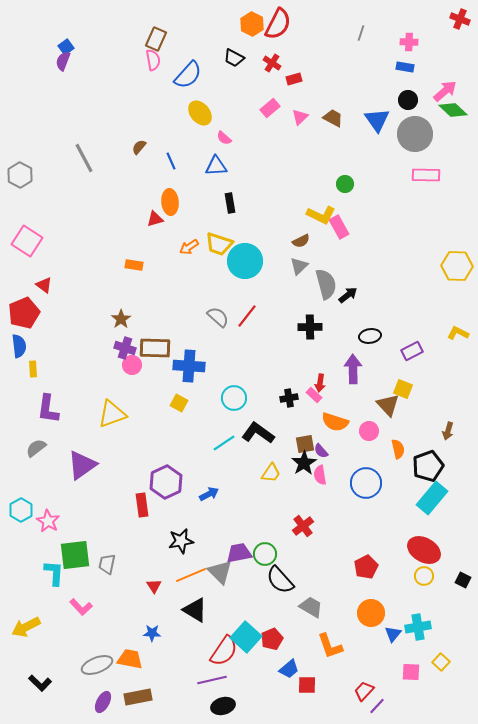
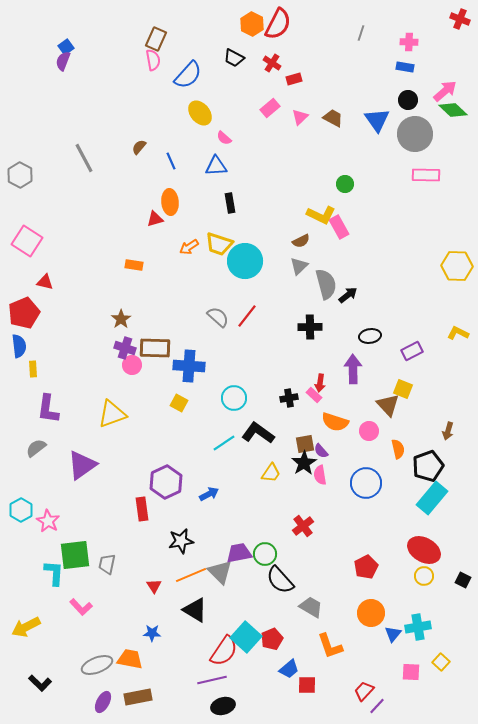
red triangle at (44, 285): moved 1 px right, 3 px up; rotated 24 degrees counterclockwise
red rectangle at (142, 505): moved 4 px down
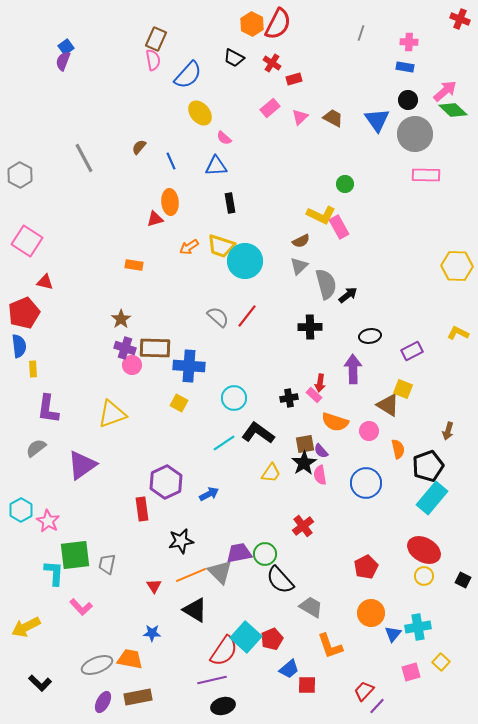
yellow trapezoid at (219, 244): moved 2 px right, 2 px down
brown triangle at (388, 405): rotated 15 degrees counterclockwise
pink square at (411, 672): rotated 18 degrees counterclockwise
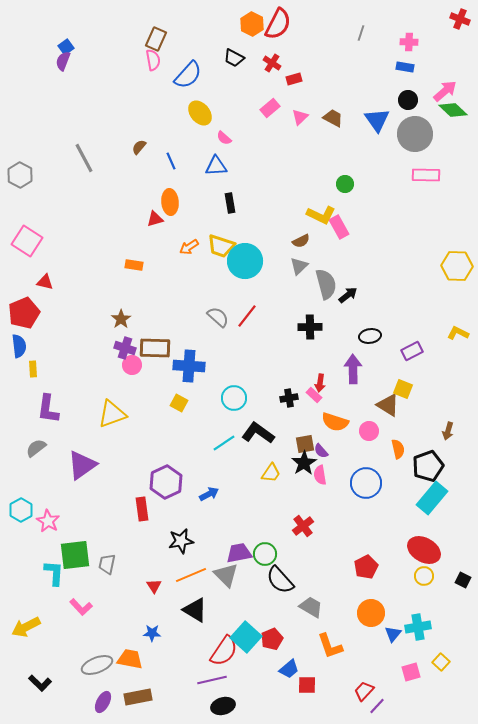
gray triangle at (220, 572): moved 6 px right, 3 px down
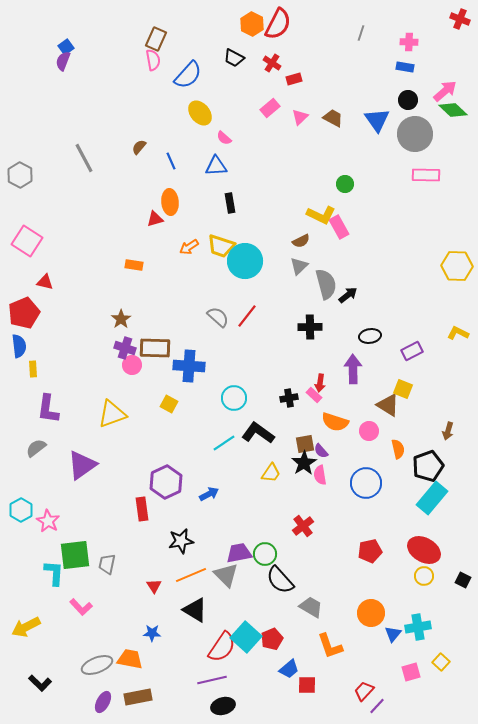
yellow square at (179, 403): moved 10 px left, 1 px down
red pentagon at (366, 567): moved 4 px right, 16 px up; rotated 15 degrees clockwise
red semicircle at (224, 651): moved 2 px left, 4 px up
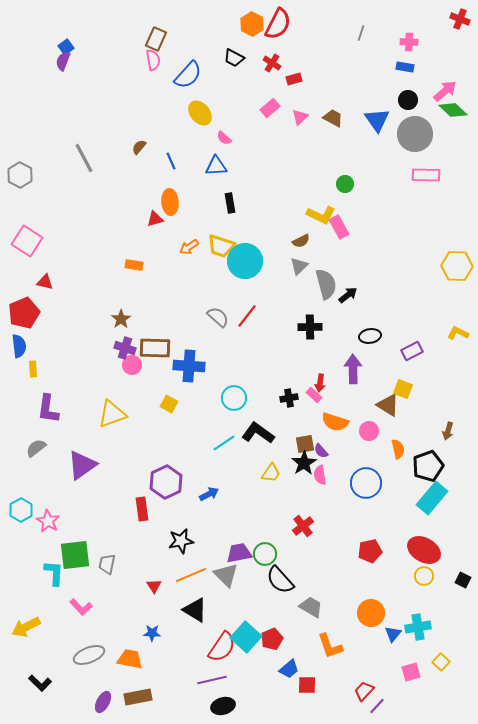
gray ellipse at (97, 665): moved 8 px left, 10 px up
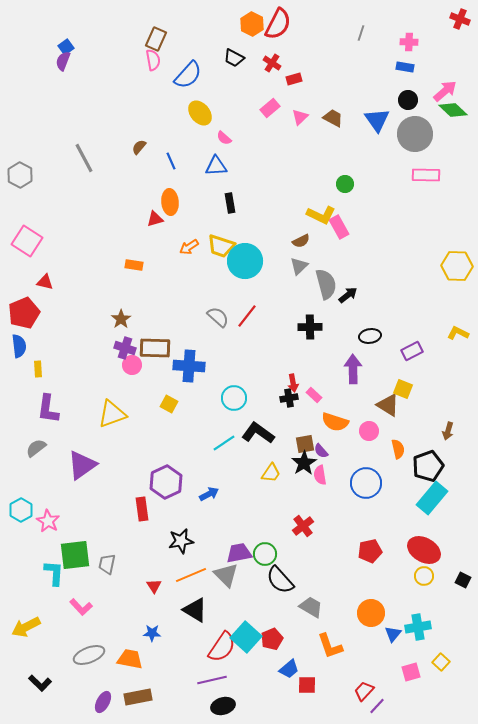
yellow rectangle at (33, 369): moved 5 px right
red arrow at (320, 383): moved 27 px left; rotated 18 degrees counterclockwise
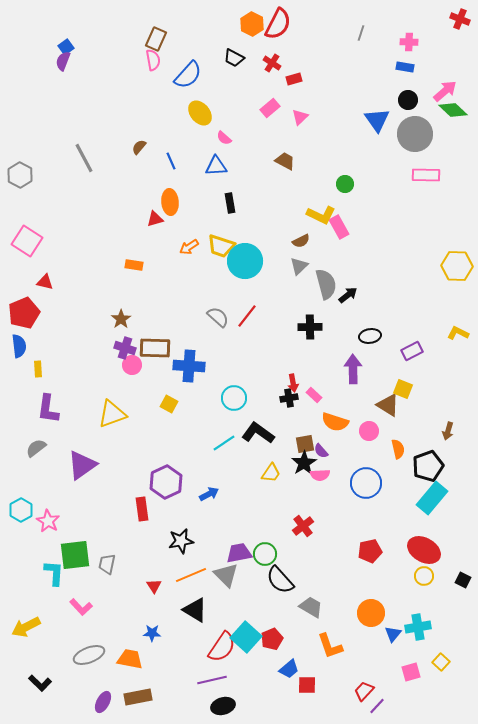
brown trapezoid at (333, 118): moved 48 px left, 43 px down
pink semicircle at (320, 475): rotated 84 degrees counterclockwise
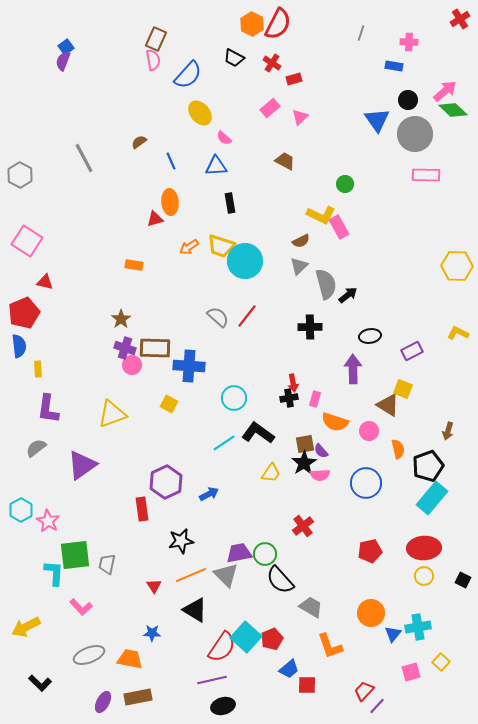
red cross at (460, 19): rotated 36 degrees clockwise
blue rectangle at (405, 67): moved 11 px left, 1 px up
brown semicircle at (139, 147): moved 5 px up; rotated 14 degrees clockwise
pink rectangle at (314, 395): moved 1 px right, 4 px down; rotated 63 degrees clockwise
red ellipse at (424, 550): moved 2 px up; rotated 32 degrees counterclockwise
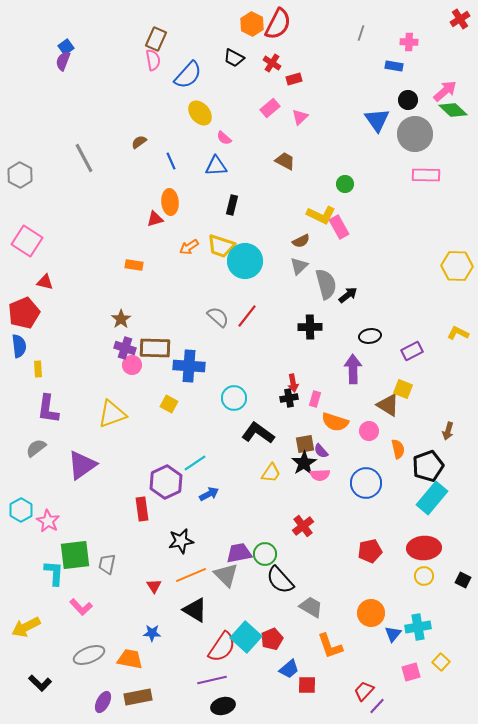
black rectangle at (230, 203): moved 2 px right, 2 px down; rotated 24 degrees clockwise
cyan line at (224, 443): moved 29 px left, 20 px down
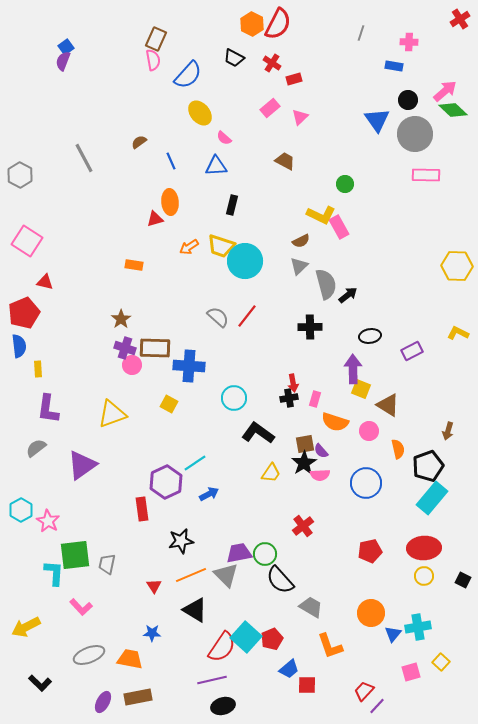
yellow square at (403, 389): moved 42 px left
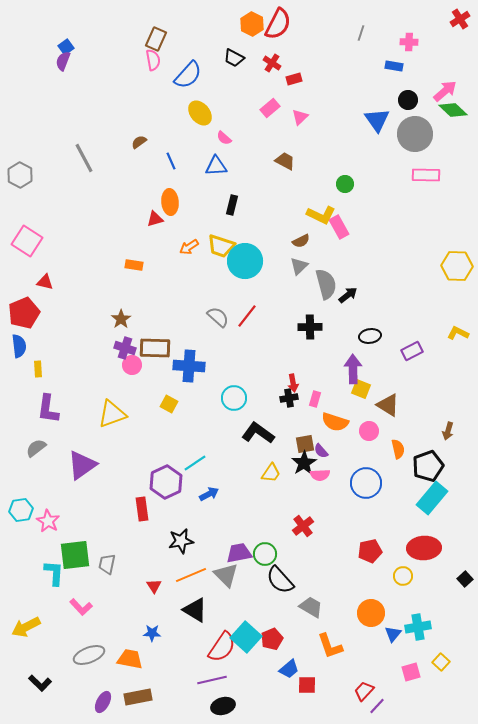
cyan hexagon at (21, 510): rotated 20 degrees clockwise
yellow circle at (424, 576): moved 21 px left
black square at (463, 580): moved 2 px right, 1 px up; rotated 21 degrees clockwise
